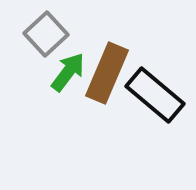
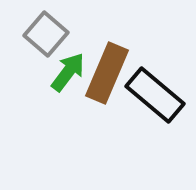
gray square: rotated 6 degrees counterclockwise
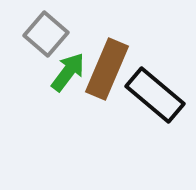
brown rectangle: moved 4 px up
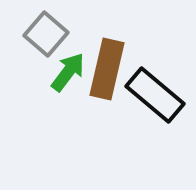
brown rectangle: rotated 10 degrees counterclockwise
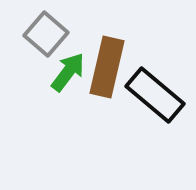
brown rectangle: moved 2 px up
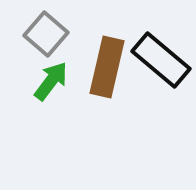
green arrow: moved 17 px left, 9 px down
black rectangle: moved 6 px right, 35 px up
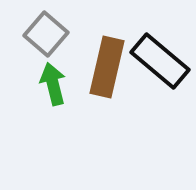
black rectangle: moved 1 px left, 1 px down
green arrow: moved 2 px right, 3 px down; rotated 51 degrees counterclockwise
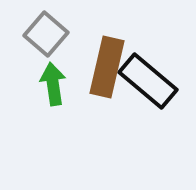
black rectangle: moved 12 px left, 20 px down
green arrow: rotated 6 degrees clockwise
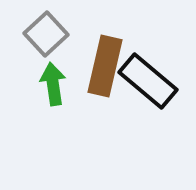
gray square: rotated 6 degrees clockwise
brown rectangle: moved 2 px left, 1 px up
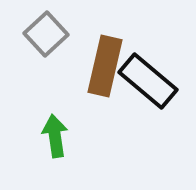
green arrow: moved 2 px right, 52 px down
